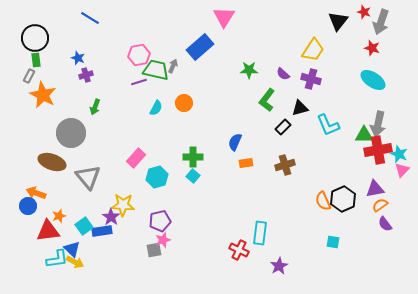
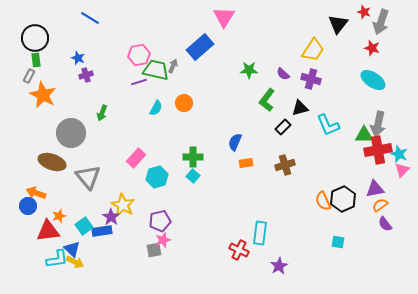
black triangle at (338, 21): moved 3 px down
green arrow at (95, 107): moved 7 px right, 6 px down
yellow star at (123, 205): rotated 25 degrees clockwise
cyan square at (333, 242): moved 5 px right
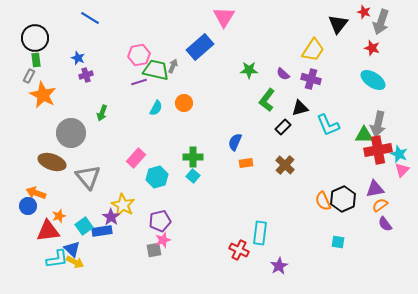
brown cross at (285, 165): rotated 30 degrees counterclockwise
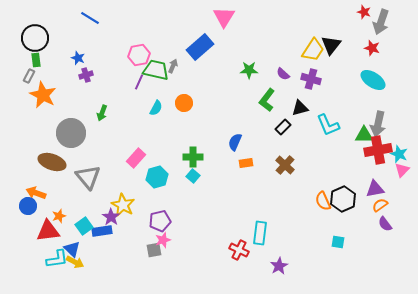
black triangle at (338, 24): moved 7 px left, 21 px down
purple line at (139, 82): rotated 49 degrees counterclockwise
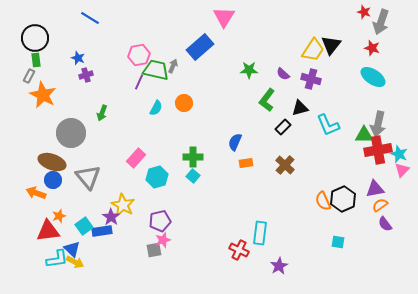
cyan ellipse at (373, 80): moved 3 px up
blue circle at (28, 206): moved 25 px right, 26 px up
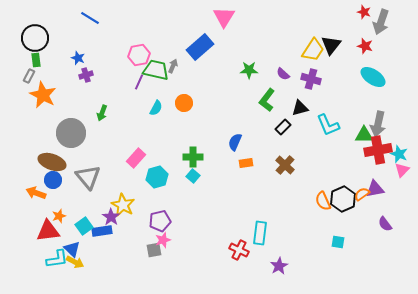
red star at (372, 48): moved 7 px left, 2 px up
orange semicircle at (380, 205): moved 18 px left, 11 px up
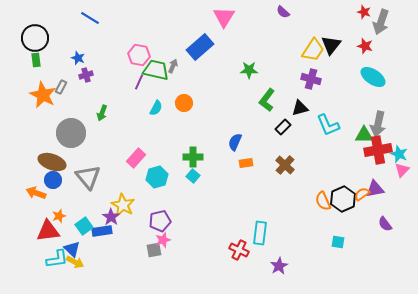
pink hexagon at (139, 55): rotated 20 degrees clockwise
purple semicircle at (283, 74): moved 62 px up
gray rectangle at (29, 76): moved 32 px right, 11 px down
